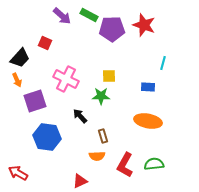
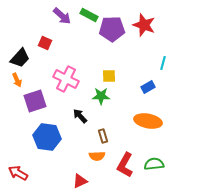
blue rectangle: rotated 32 degrees counterclockwise
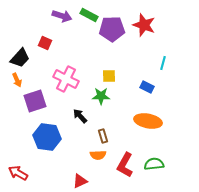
purple arrow: rotated 24 degrees counterclockwise
blue rectangle: moved 1 px left; rotated 56 degrees clockwise
orange semicircle: moved 1 px right, 1 px up
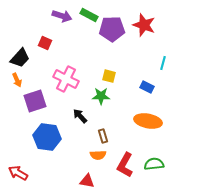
yellow square: rotated 16 degrees clockwise
red triangle: moved 7 px right; rotated 35 degrees clockwise
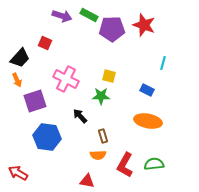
blue rectangle: moved 3 px down
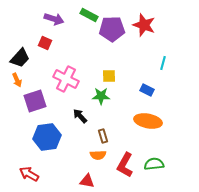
purple arrow: moved 8 px left, 3 px down
yellow square: rotated 16 degrees counterclockwise
blue hexagon: rotated 16 degrees counterclockwise
red arrow: moved 11 px right, 1 px down
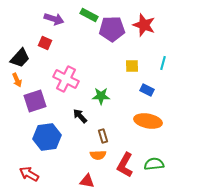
yellow square: moved 23 px right, 10 px up
